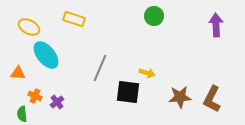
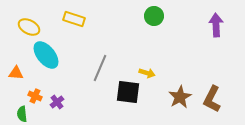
orange triangle: moved 2 px left
brown star: rotated 25 degrees counterclockwise
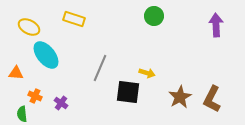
purple cross: moved 4 px right, 1 px down; rotated 16 degrees counterclockwise
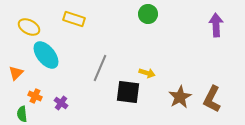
green circle: moved 6 px left, 2 px up
orange triangle: rotated 49 degrees counterclockwise
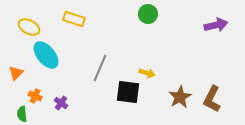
purple arrow: rotated 80 degrees clockwise
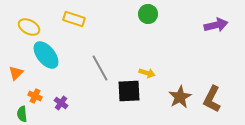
gray line: rotated 52 degrees counterclockwise
black square: moved 1 px right, 1 px up; rotated 10 degrees counterclockwise
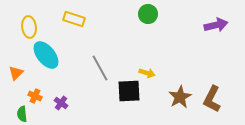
yellow ellipse: rotated 55 degrees clockwise
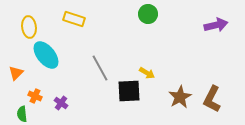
yellow arrow: rotated 14 degrees clockwise
